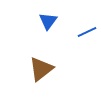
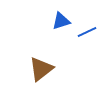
blue triangle: moved 13 px right; rotated 36 degrees clockwise
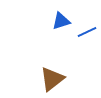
brown triangle: moved 11 px right, 10 px down
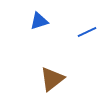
blue triangle: moved 22 px left
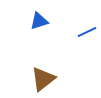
brown triangle: moved 9 px left
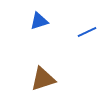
brown triangle: rotated 20 degrees clockwise
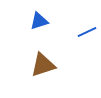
brown triangle: moved 14 px up
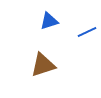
blue triangle: moved 10 px right
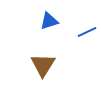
brown triangle: rotated 40 degrees counterclockwise
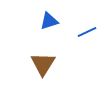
brown triangle: moved 1 px up
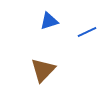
brown triangle: moved 6 px down; rotated 12 degrees clockwise
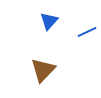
blue triangle: rotated 30 degrees counterclockwise
